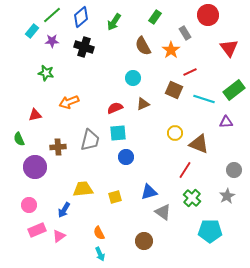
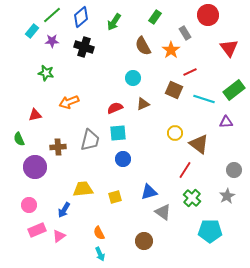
brown triangle at (199, 144): rotated 15 degrees clockwise
blue circle at (126, 157): moved 3 px left, 2 px down
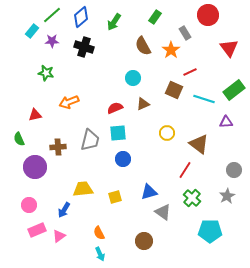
yellow circle at (175, 133): moved 8 px left
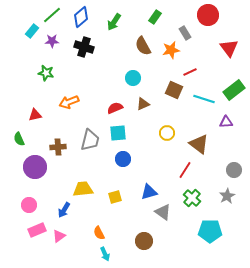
orange star at (171, 50): rotated 24 degrees clockwise
cyan arrow at (100, 254): moved 5 px right
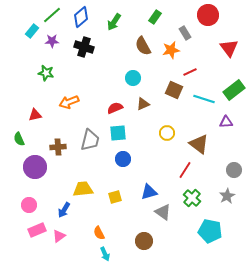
cyan pentagon at (210, 231): rotated 10 degrees clockwise
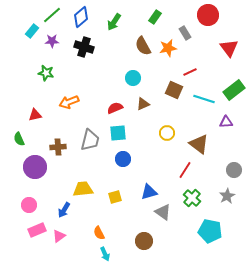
orange star at (171, 50): moved 3 px left, 2 px up
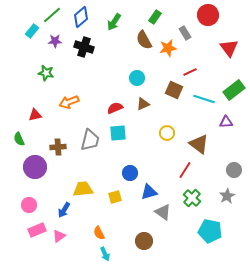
purple star at (52, 41): moved 3 px right
brown semicircle at (143, 46): moved 1 px right, 6 px up
cyan circle at (133, 78): moved 4 px right
blue circle at (123, 159): moved 7 px right, 14 px down
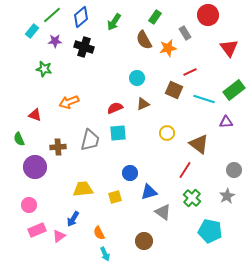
green star at (46, 73): moved 2 px left, 4 px up
red triangle at (35, 115): rotated 32 degrees clockwise
blue arrow at (64, 210): moved 9 px right, 9 px down
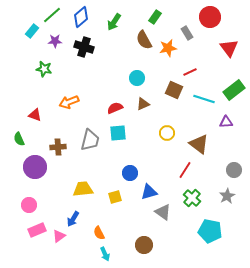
red circle at (208, 15): moved 2 px right, 2 px down
gray rectangle at (185, 33): moved 2 px right
brown circle at (144, 241): moved 4 px down
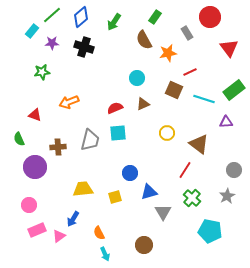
purple star at (55, 41): moved 3 px left, 2 px down
orange star at (168, 48): moved 5 px down
green star at (44, 69): moved 2 px left, 3 px down; rotated 21 degrees counterclockwise
gray triangle at (163, 212): rotated 24 degrees clockwise
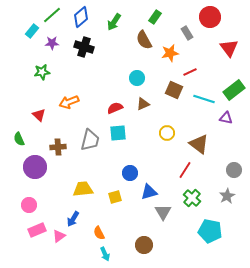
orange star at (168, 53): moved 2 px right
red triangle at (35, 115): moved 4 px right; rotated 24 degrees clockwise
purple triangle at (226, 122): moved 4 px up; rotated 16 degrees clockwise
